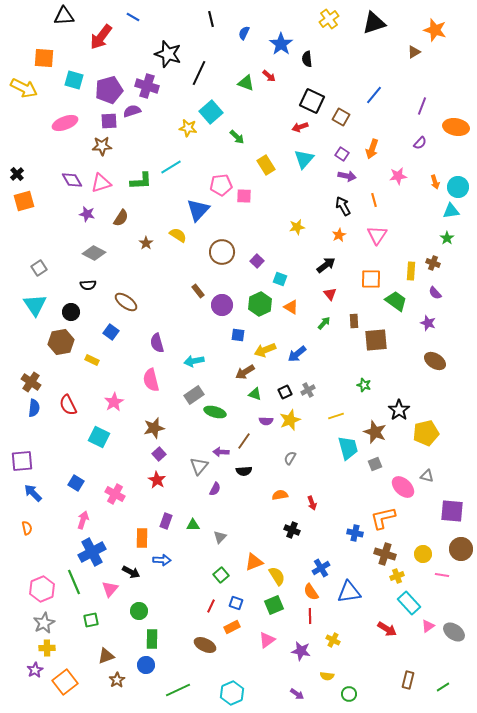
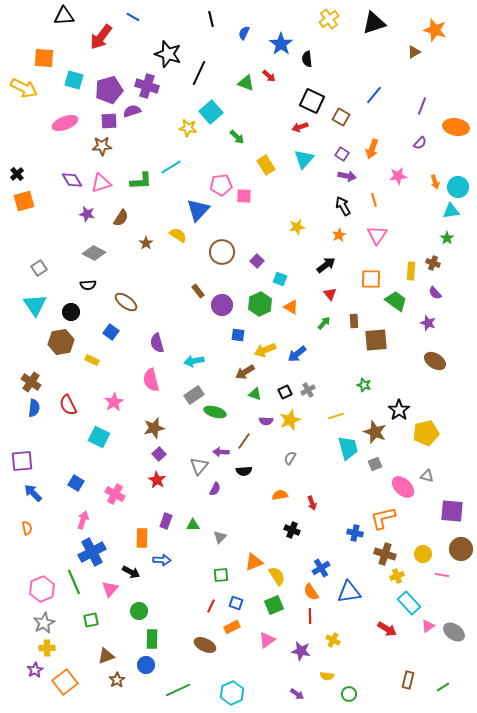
green square at (221, 575): rotated 35 degrees clockwise
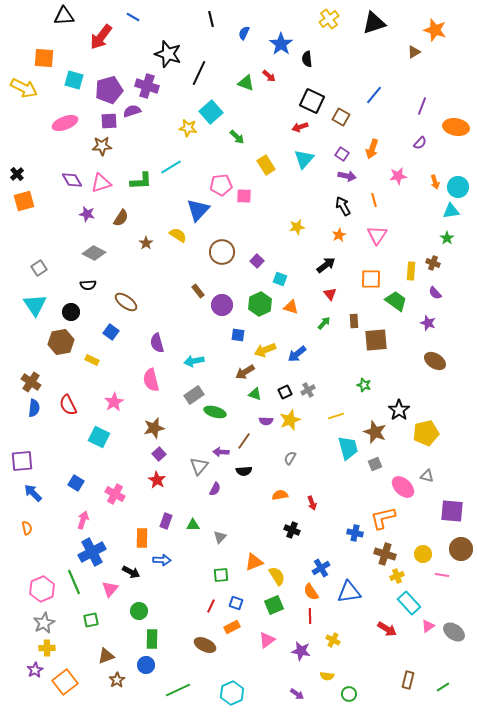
orange triangle at (291, 307): rotated 14 degrees counterclockwise
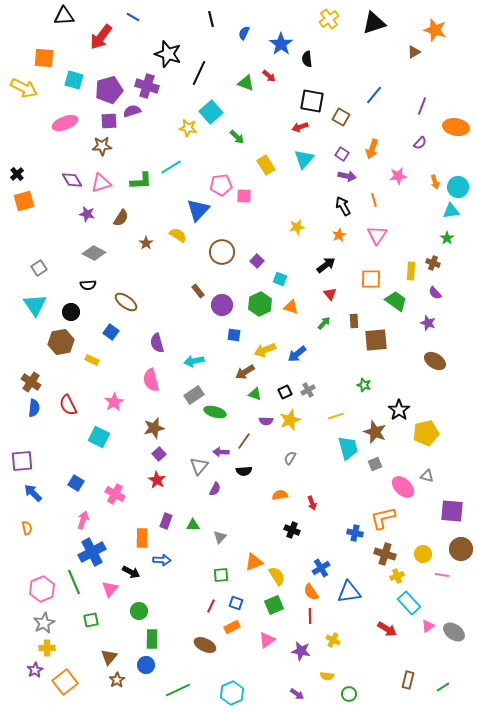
black square at (312, 101): rotated 15 degrees counterclockwise
blue square at (238, 335): moved 4 px left
brown triangle at (106, 656): moved 3 px right, 1 px down; rotated 30 degrees counterclockwise
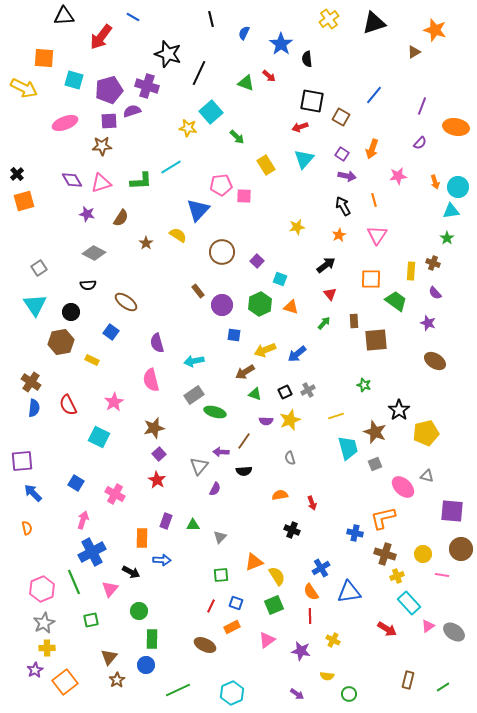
gray semicircle at (290, 458): rotated 48 degrees counterclockwise
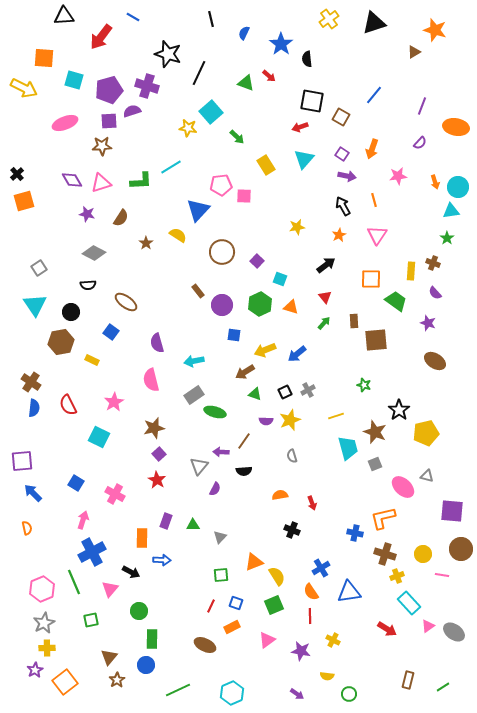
red triangle at (330, 294): moved 5 px left, 3 px down
gray semicircle at (290, 458): moved 2 px right, 2 px up
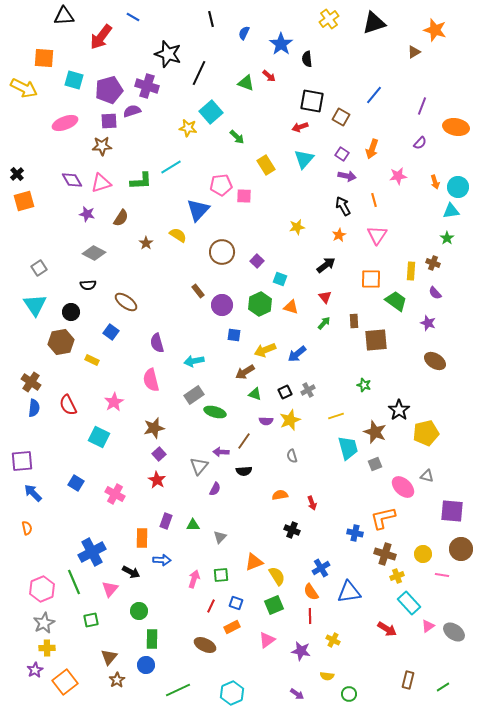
pink arrow at (83, 520): moved 111 px right, 59 px down
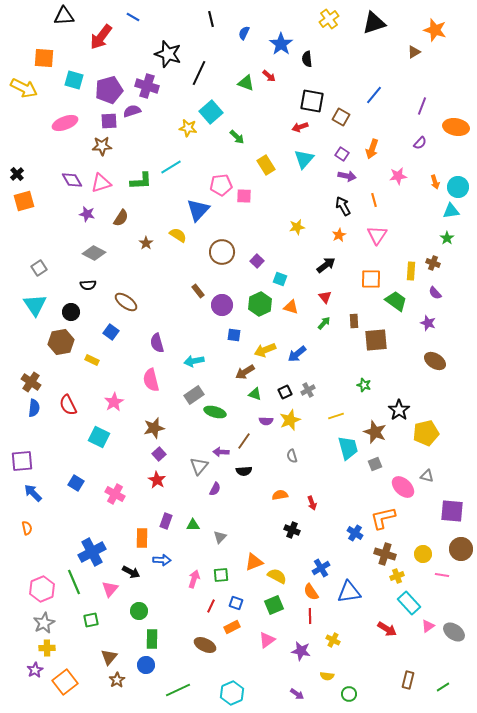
blue cross at (355, 533): rotated 21 degrees clockwise
yellow semicircle at (277, 576): rotated 30 degrees counterclockwise
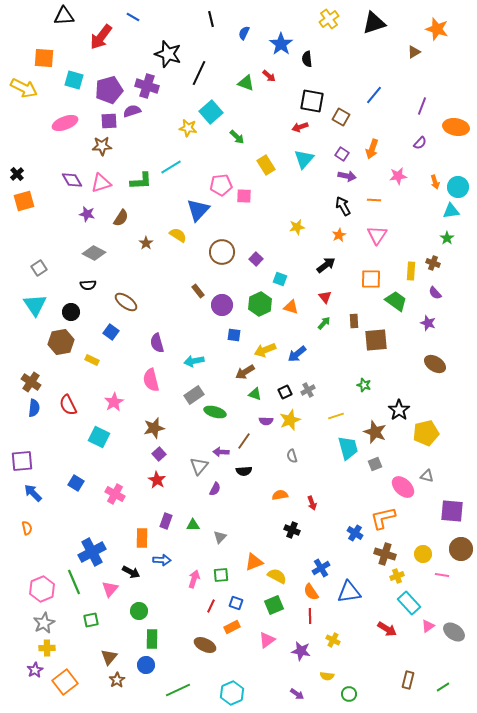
orange star at (435, 30): moved 2 px right, 1 px up
orange line at (374, 200): rotated 72 degrees counterclockwise
purple square at (257, 261): moved 1 px left, 2 px up
brown ellipse at (435, 361): moved 3 px down
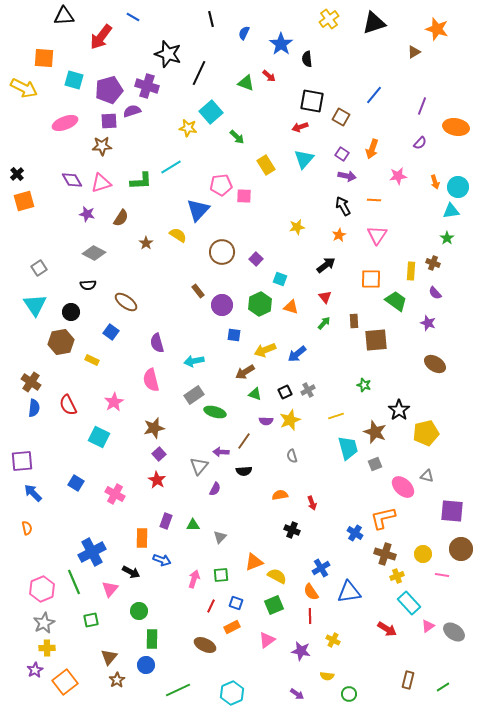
blue arrow at (162, 560): rotated 18 degrees clockwise
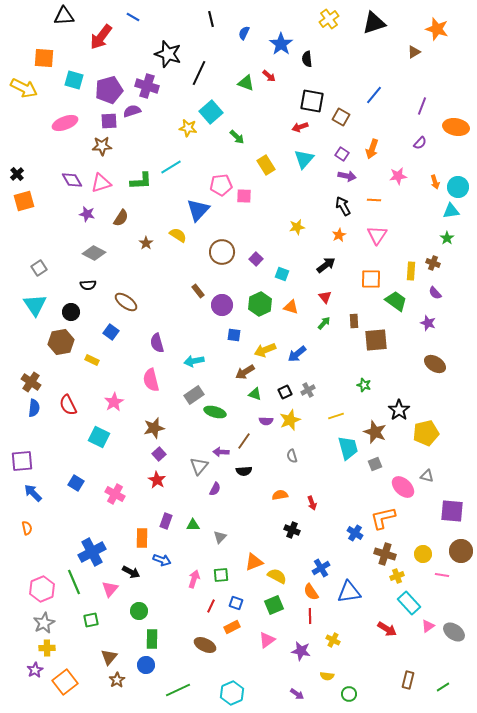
cyan square at (280, 279): moved 2 px right, 5 px up
brown circle at (461, 549): moved 2 px down
